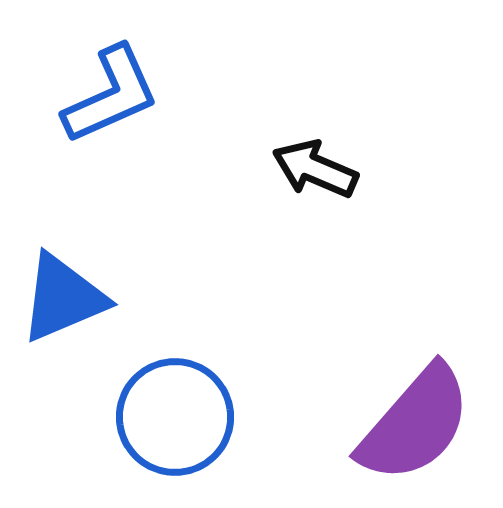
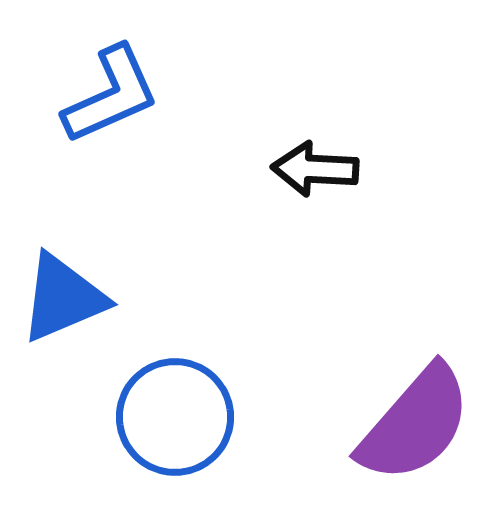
black arrow: rotated 20 degrees counterclockwise
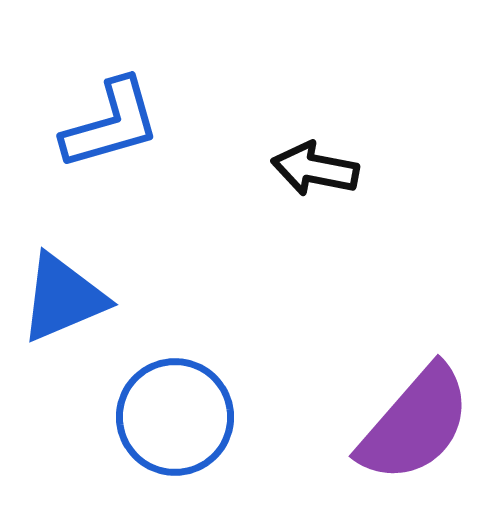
blue L-shape: moved 29 px down; rotated 8 degrees clockwise
black arrow: rotated 8 degrees clockwise
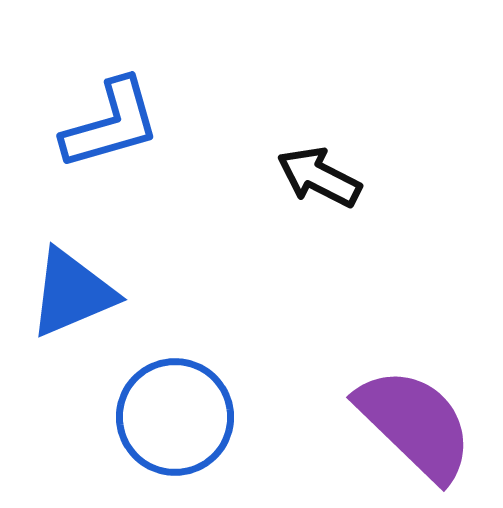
black arrow: moved 4 px right, 8 px down; rotated 16 degrees clockwise
blue triangle: moved 9 px right, 5 px up
purple semicircle: rotated 87 degrees counterclockwise
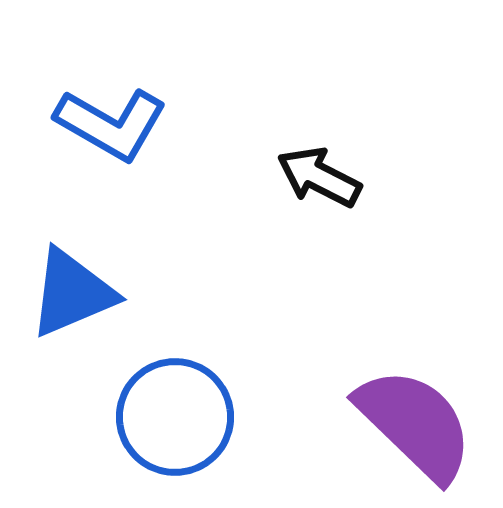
blue L-shape: rotated 46 degrees clockwise
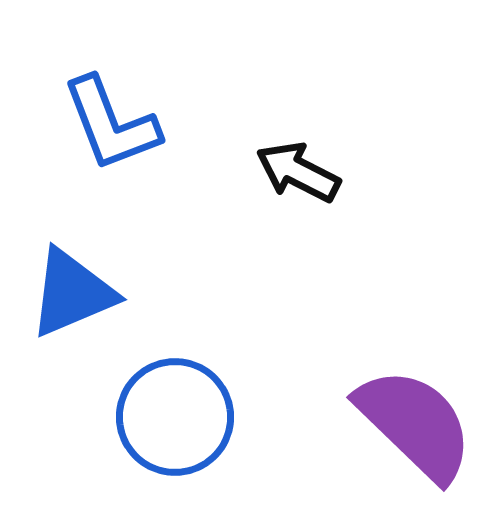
blue L-shape: rotated 39 degrees clockwise
black arrow: moved 21 px left, 5 px up
